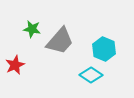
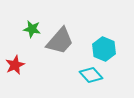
cyan diamond: rotated 15 degrees clockwise
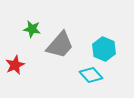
gray trapezoid: moved 4 px down
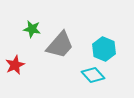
cyan diamond: moved 2 px right
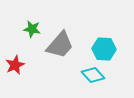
cyan hexagon: rotated 20 degrees counterclockwise
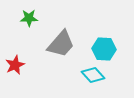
green star: moved 3 px left, 11 px up; rotated 12 degrees counterclockwise
gray trapezoid: moved 1 px right, 1 px up
